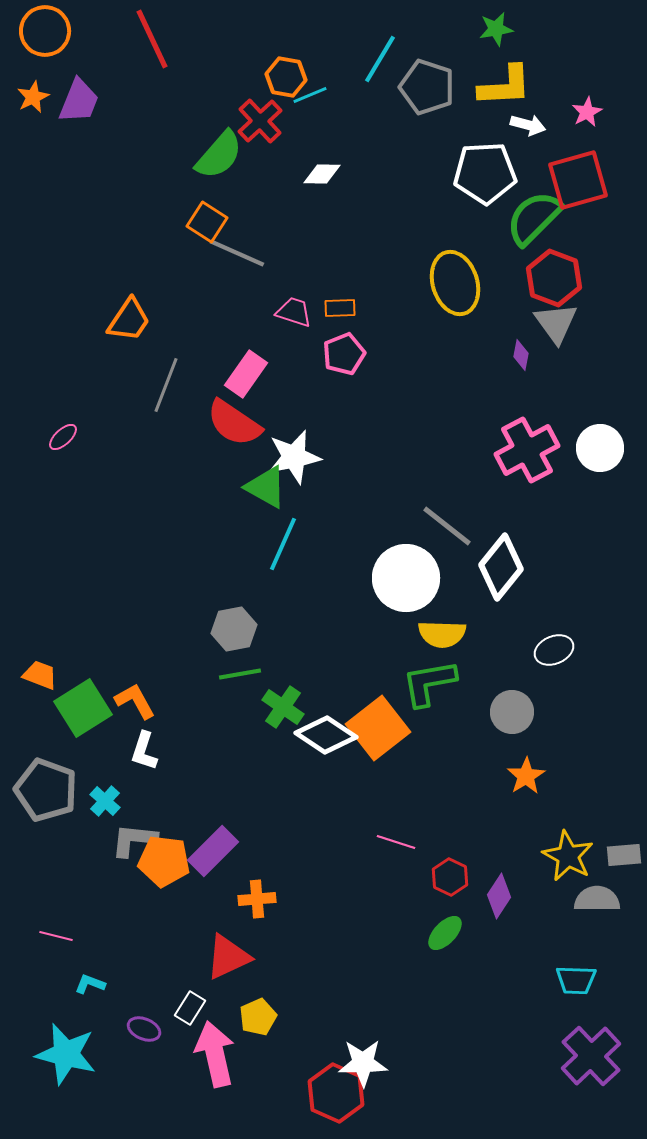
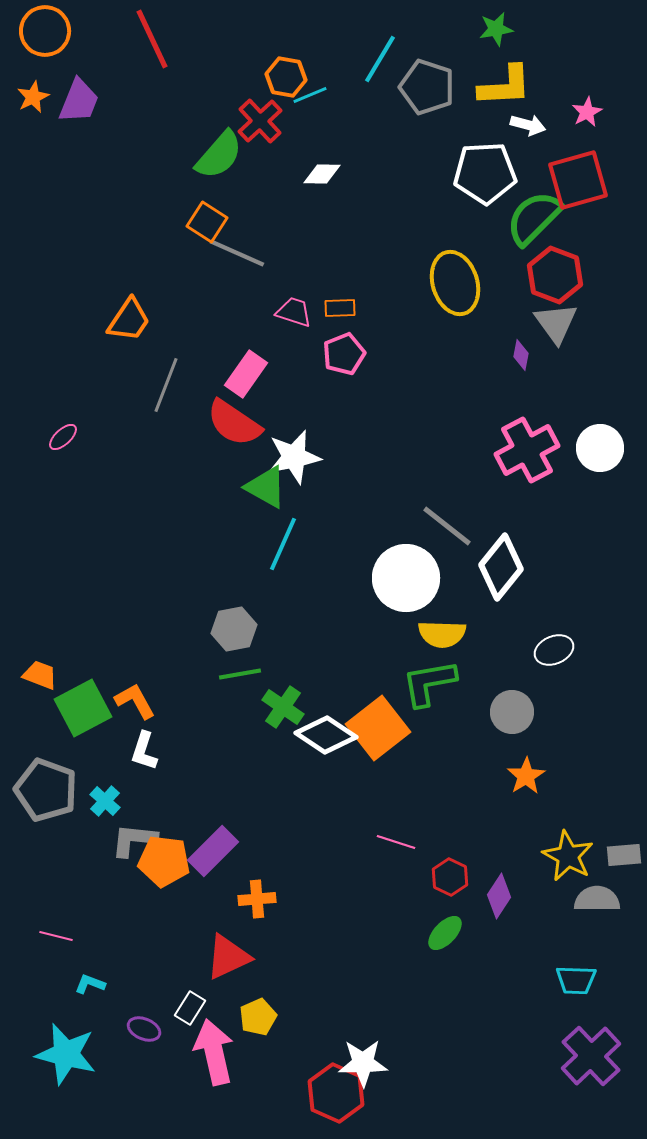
red hexagon at (554, 278): moved 1 px right, 3 px up
green square at (83, 708): rotated 4 degrees clockwise
pink arrow at (215, 1054): moved 1 px left, 2 px up
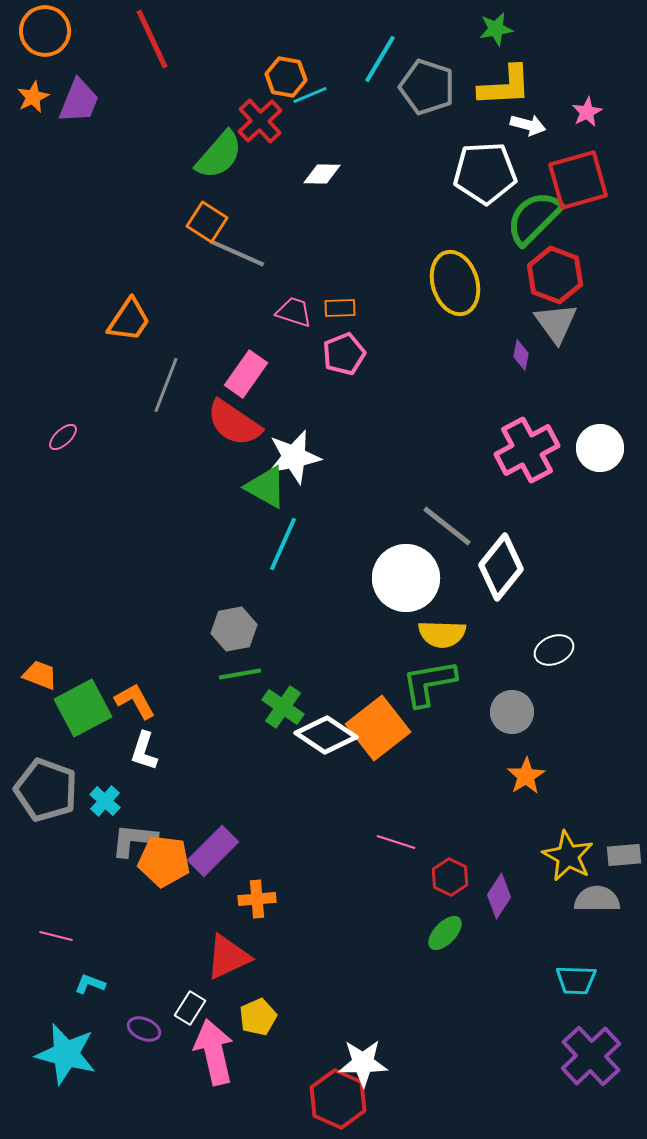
red hexagon at (336, 1093): moved 2 px right, 6 px down
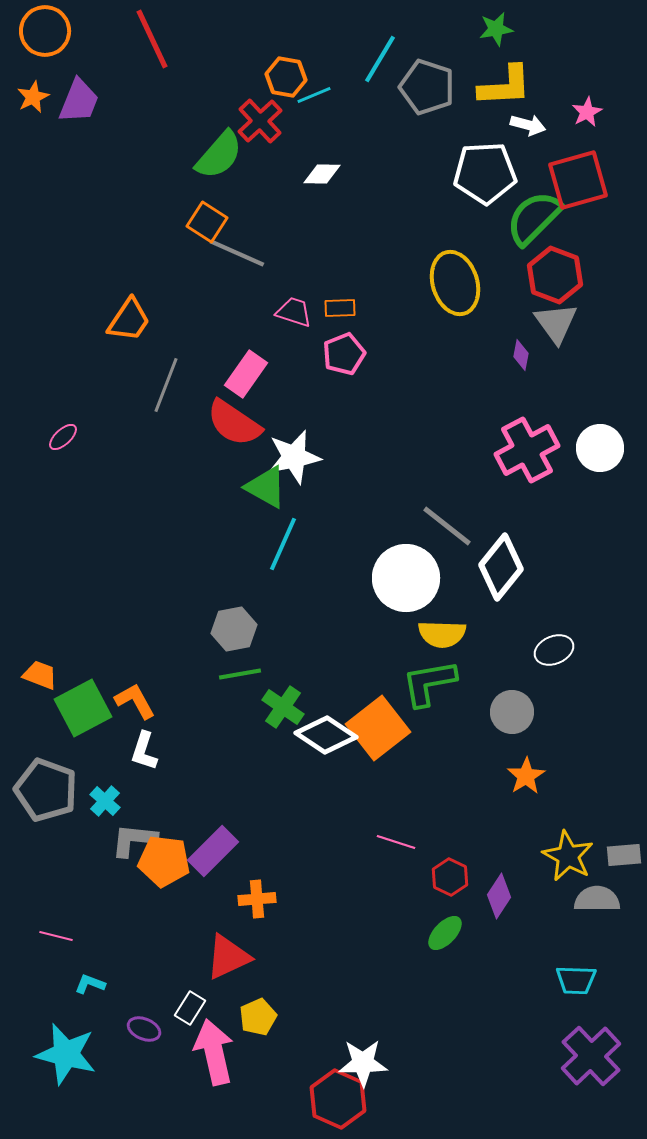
cyan line at (310, 95): moved 4 px right
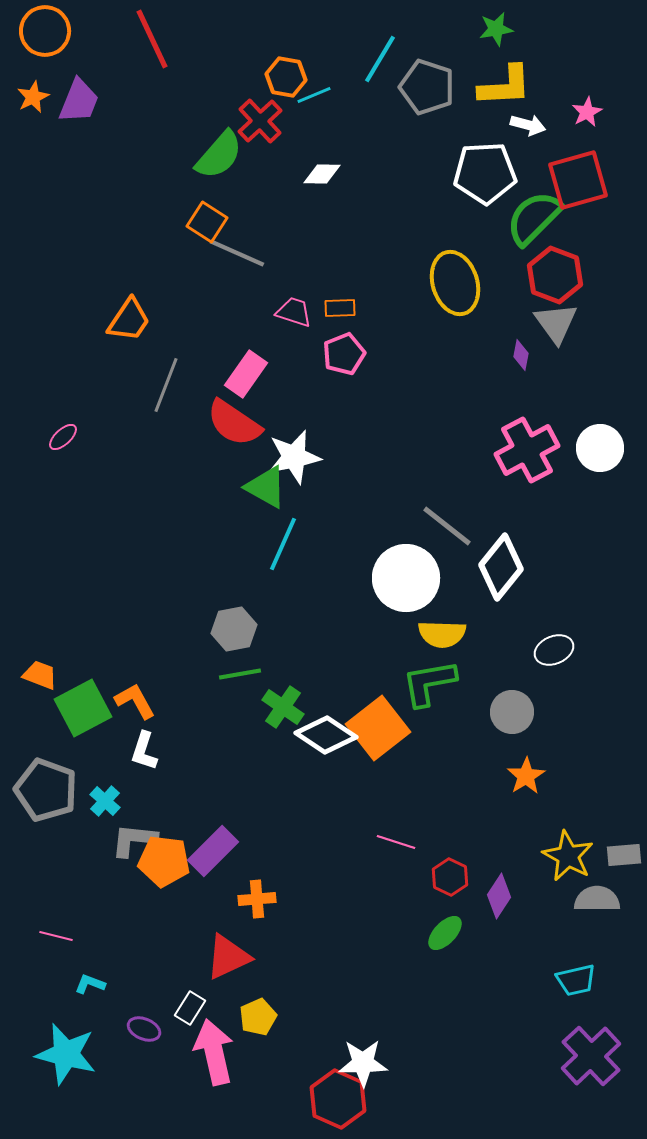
cyan trapezoid at (576, 980): rotated 15 degrees counterclockwise
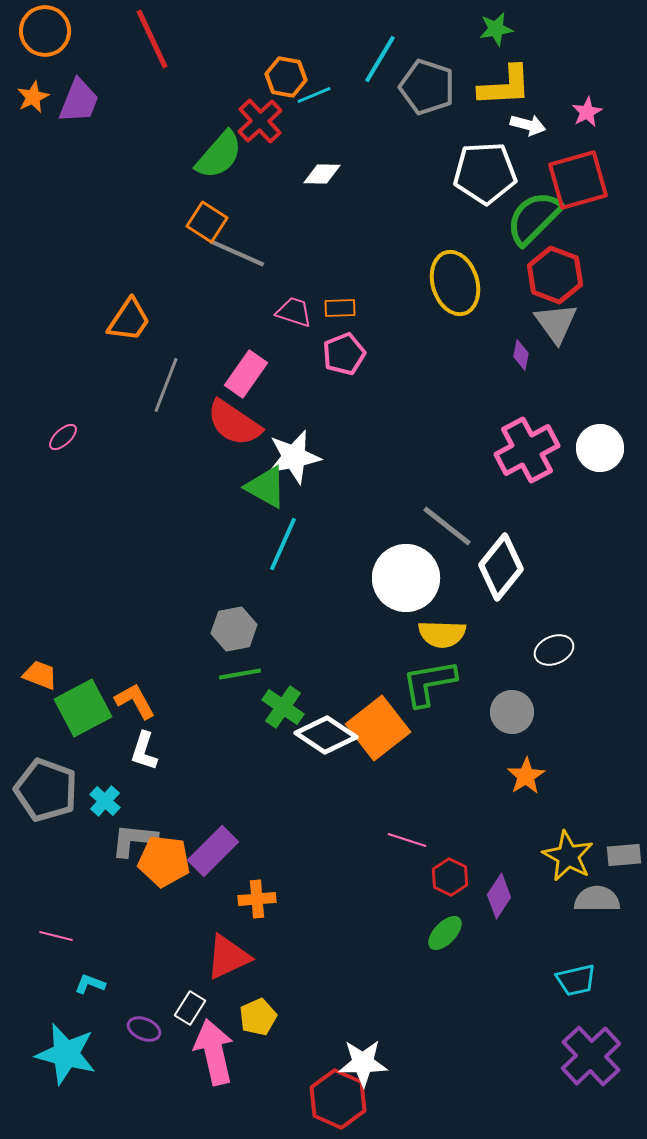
pink line at (396, 842): moved 11 px right, 2 px up
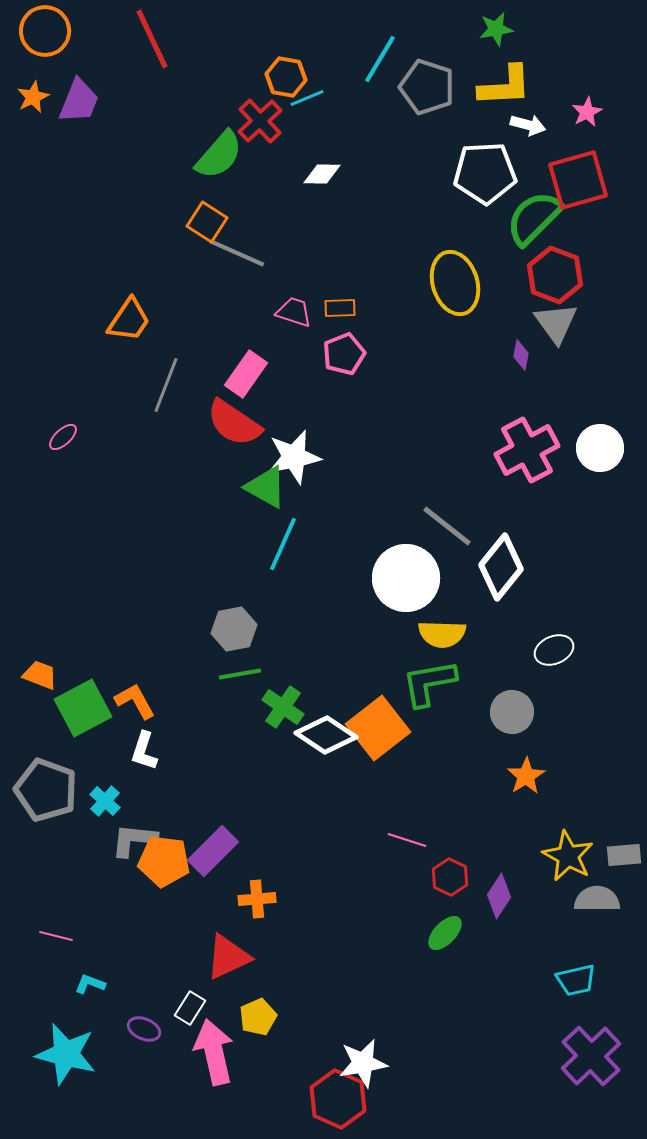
cyan line at (314, 95): moved 7 px left, 3 px down
white star at (363, 1063): rotated 9 degrees counterclockwise
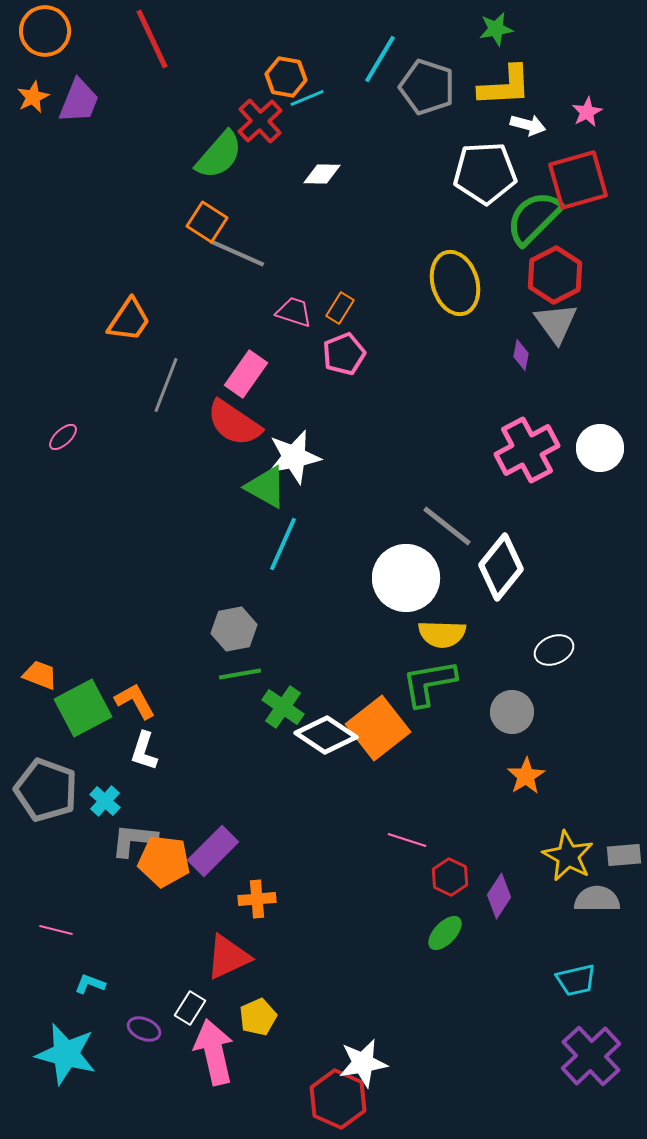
red hexagon at (555, 275): rotated 12 degrees clockwise
orange rectangle at (340, 308): rotated 56 degrees counterclockwise
pink line at (56, 936): moved 6 px up
